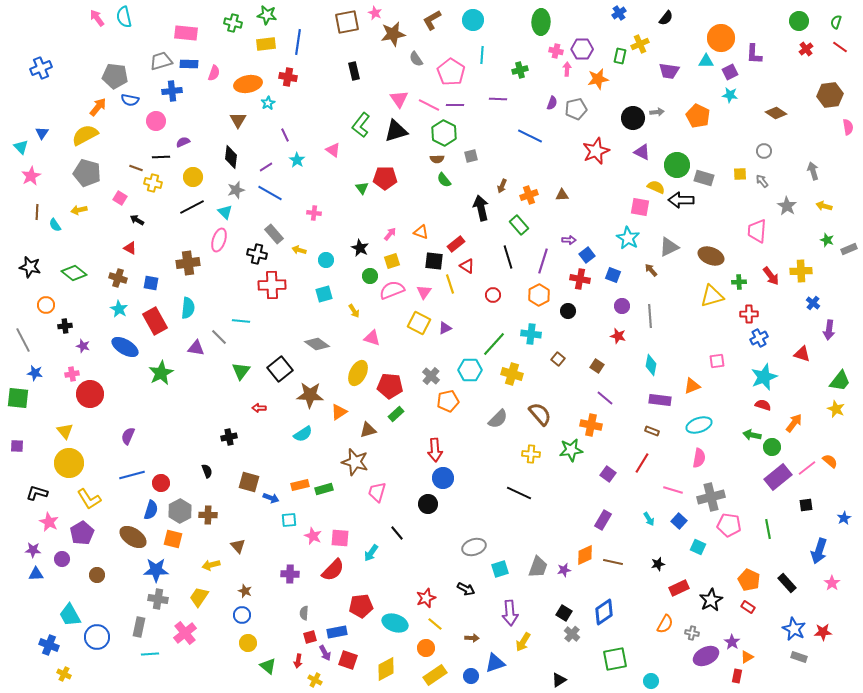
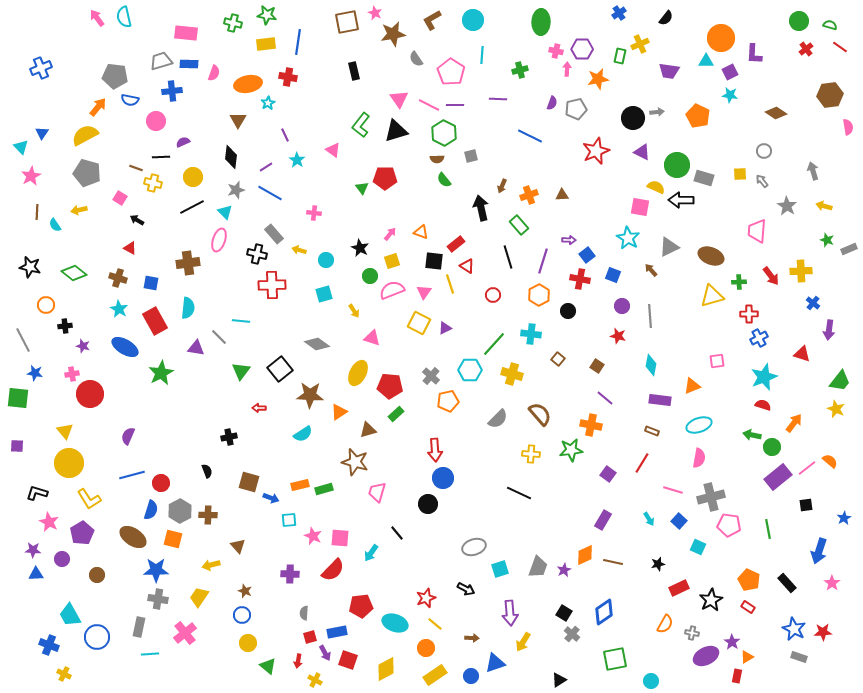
green semicircle at (836, 22): moved 6 px left, 3 px down; rotated 88 degrees clockwise
purple star at (564, 570): rotated 16 degrees counterclockwise
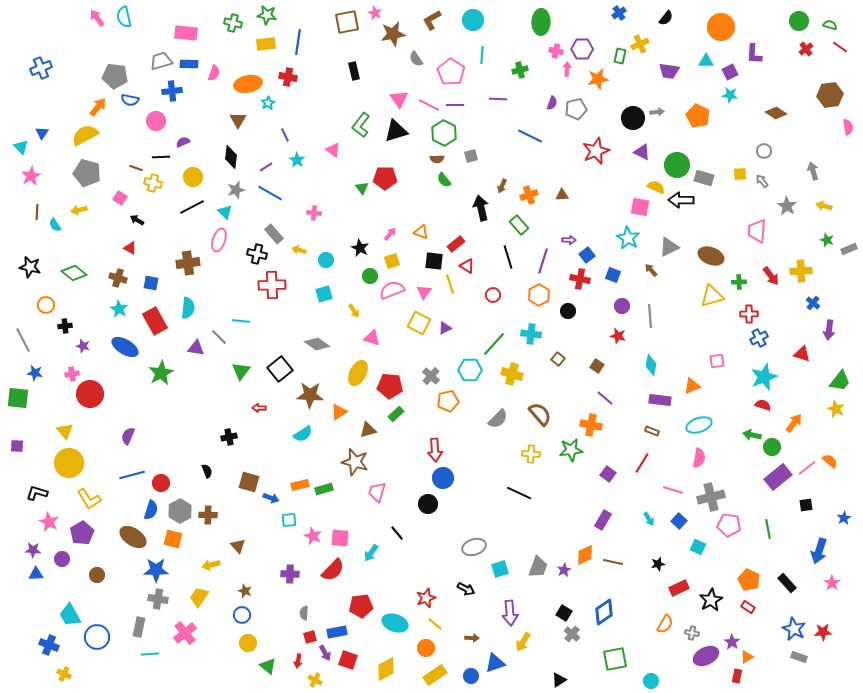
orange circle at (721, 38): moved 11 px up
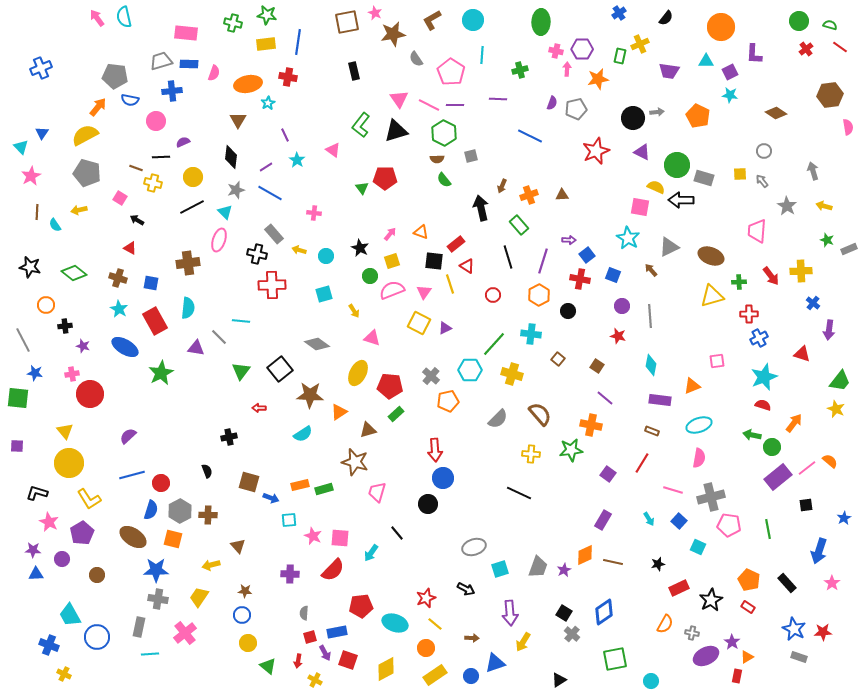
cyan circle at (326, 260): moved 4 px up
purple semicircle at (128, 436): rotated 24 degrees clockwise
brown star at (245, 591): rotated 16 degrees counterclockwise
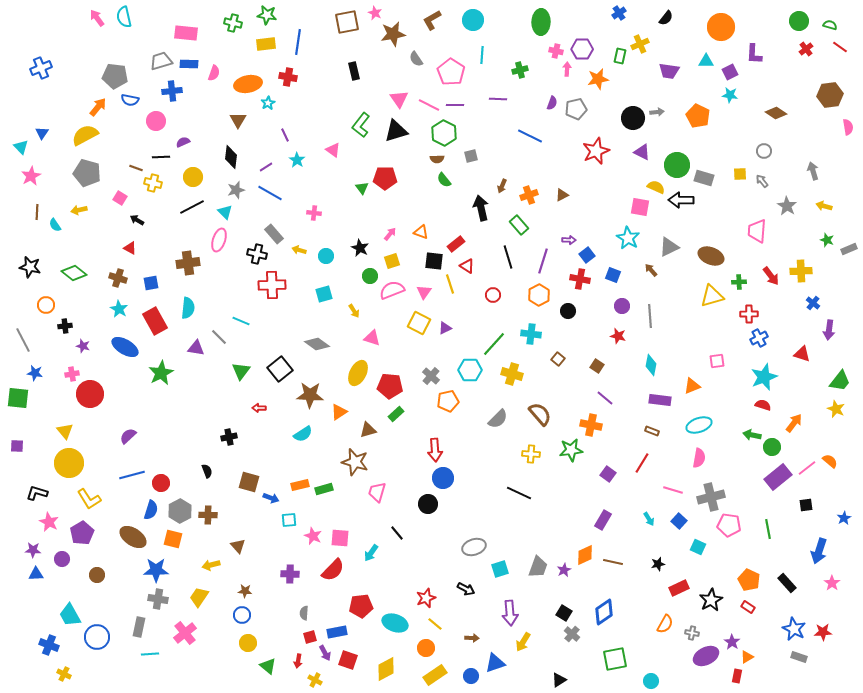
brown triangle at (562, 195): rotated 24 degrees counterclockwise
blue square at (151, 283): rotated 21 degrees counterclockwise
cyan line at (241, 321): rotated 18 degrees clockwise
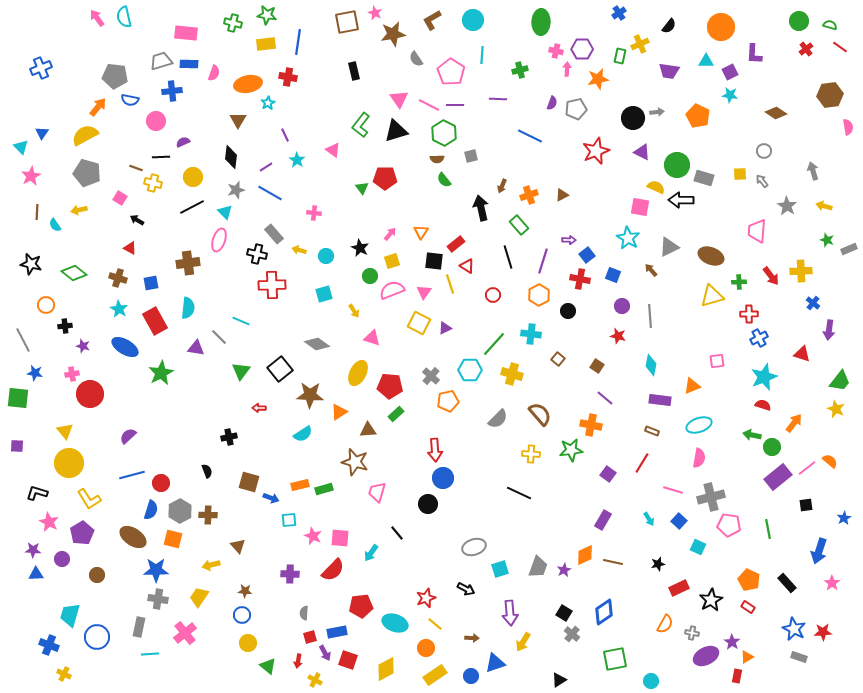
black semicircle at (666, 18): moved 3 px right, 8 px down
orange triangle at (421, 232): rotated 42 degrees clockwise
black star at (30, 267): moved 1 px right, 3 px up
brown triangle at (368, 430): rotated 12 degrees clockwise
cyan trapezoid at (70, 615): rotated 45 degrees clockwise
